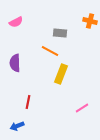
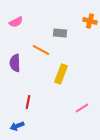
orange line: moved 9 px left, 1 px up
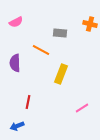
orange cross: moved 3 px down
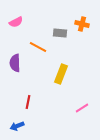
orange cross: moved 8 px left
orange line: moved 3 px left, 3 px up
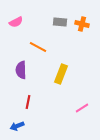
gray rectangle: moved 11 px up
purple semicircle: moved 6 px right, 7 px down
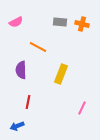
pink line: rotated 32 degrees counterclockwise
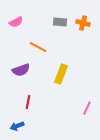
orange cross: moved 1 px right, 1 px up
purple semicircle: rotated 108 degrees counterclockwise
pink line: moved 5 px right
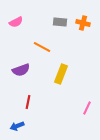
orange line: moved 4 px right
